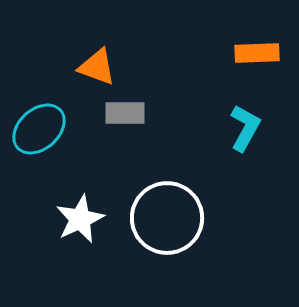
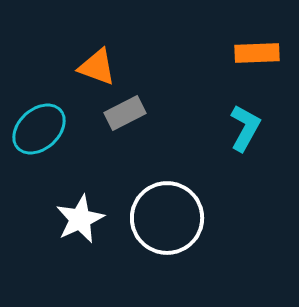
gray rectangle: rotated 27 degrees counterclockwise
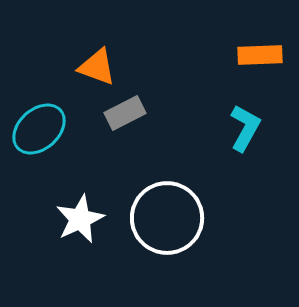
orange rectangle: moved 3 px right, 2 px down
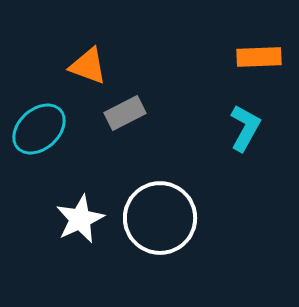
orange rectangle: moved 1 px left, 2 px down
orange triangle: moved 9 px left, 1 px up
white circle: moved 7 px left
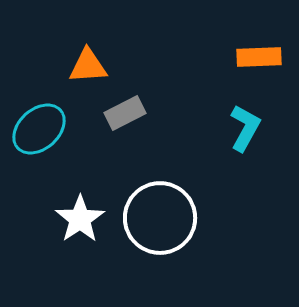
orange triangle: rotated 24 degrees counterclockwise
white star: rotated 9 degrees counterclockwise
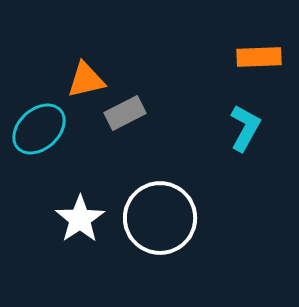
orange triangle: moved 2 px left, 14 px down; rotated 9 degrees counterclockwise
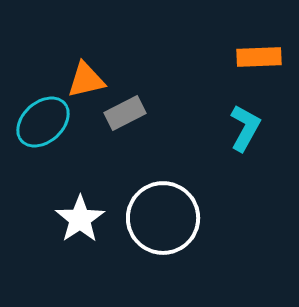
cyan ellipse: moved 4 px right, 7 px up
white circle: moved 3 px right
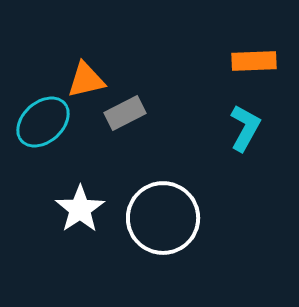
orange rectangle: moved 5 px left, 4 px down
white star: moved 10 px up
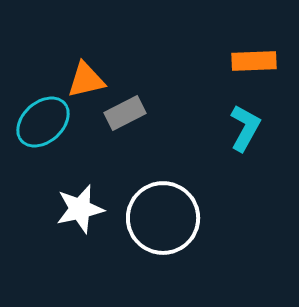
white star: rotated 21 degrees clockwise
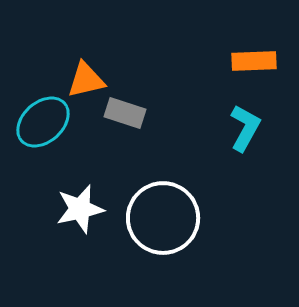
gray rectangle: rotated 45 degrees clockwise
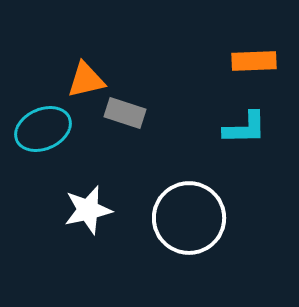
cyan ellipse: moved 7 px down; rotated 18 degrees clockwise
cyan L-shape: rotated 60 degrees clockwise
white star: moved 8 px right, 1 px down
white circle: moved 26 px right
